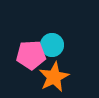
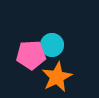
orange star: moved 3 px right
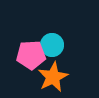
orange star: moved 4 px left
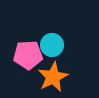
pink pentagon: moved 3 px left
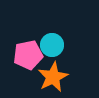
pink pentagon: rotated 8 degrees counterclockwise
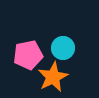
cyan circle: moved 11 px right, 3 px down
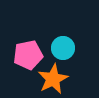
orange star: moved 2 px down
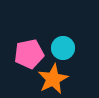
pink pentagon: moved 1 px right, 1 px up
